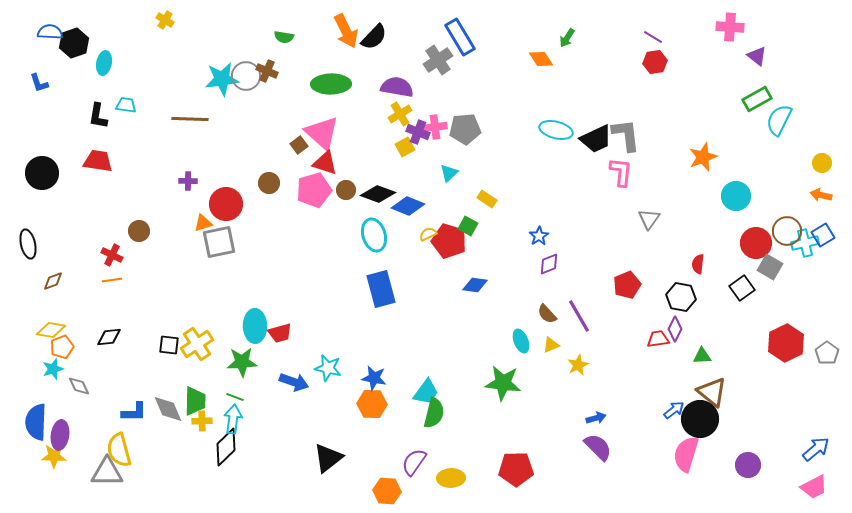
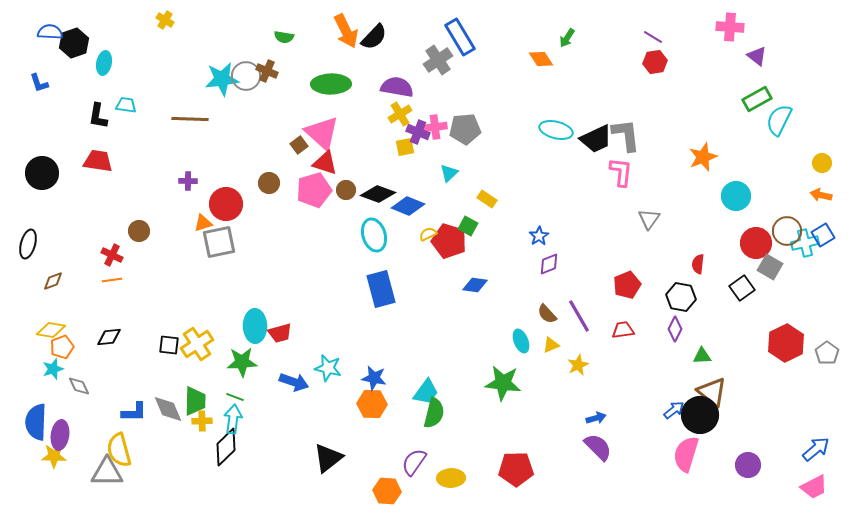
yellow square at (405, 147): rotated 18 degrees clockwise
black ellipse at (28, 244): rotated 28 degrees clockwise
red trapezoid at (658, 339): moved 35 px left, 9 px up
black circle at (700, 419): moved 4 px up
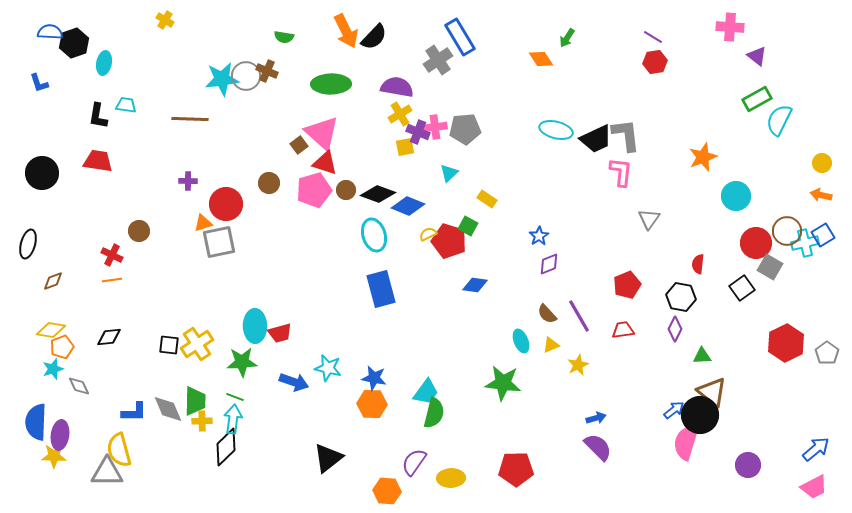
pink semicircle at (686, 454): moved 12 px up
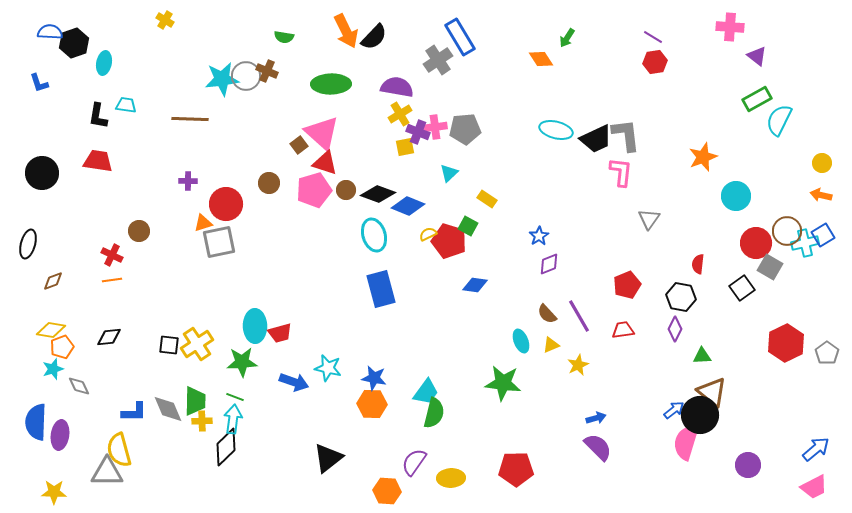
yellow star at (54, 456): moved 36 px down
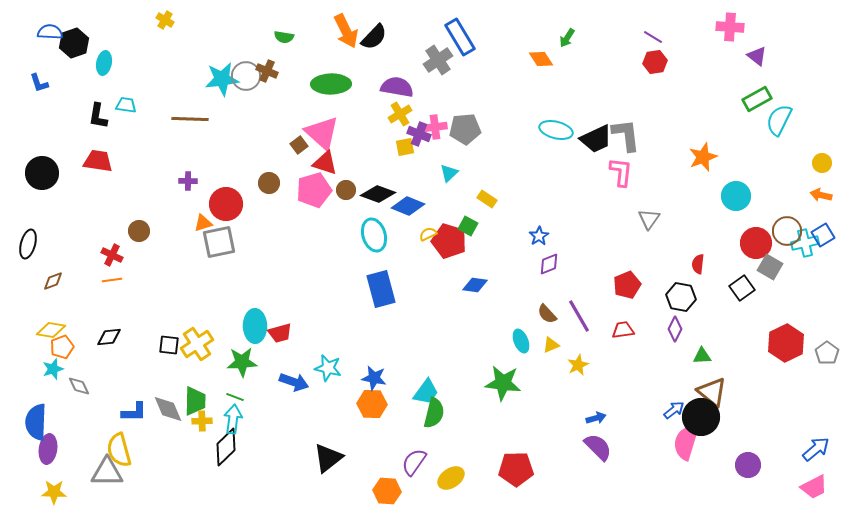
purple cross at (418, 132): moved 1 px right, 2 px down
black circle at (700, 415): moved 1 px right, 2 px down
purple ellipse at (60, 435): moved 12 px left, 14 px down
yellow ellipse at (451, 478): rotated 32 degrees counterclockwise
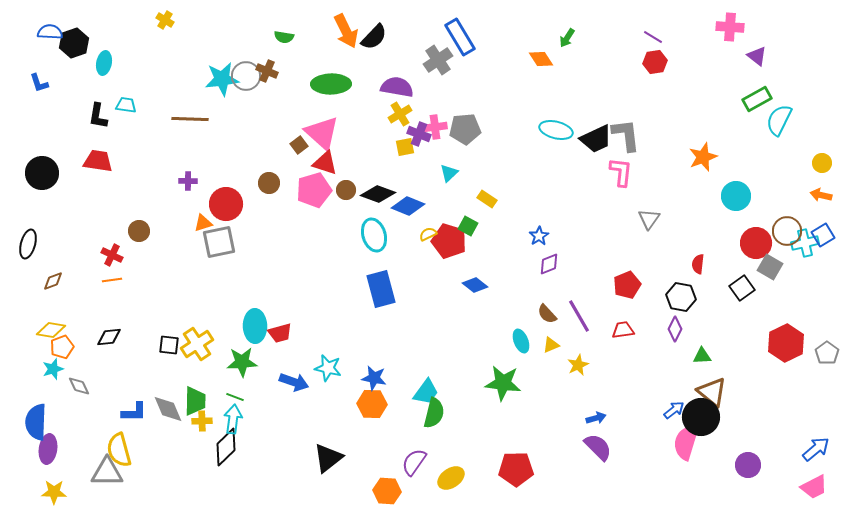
blue diamond at (475, 285): rotated 30 degrees clockwise
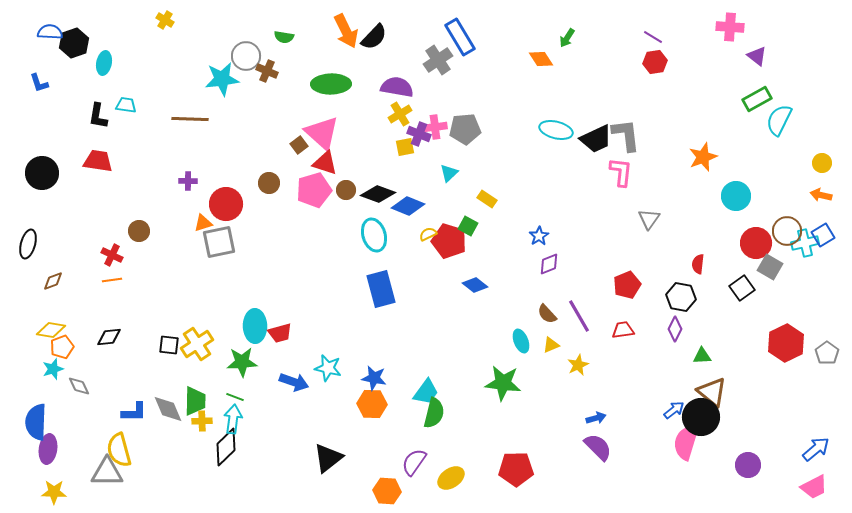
gray circle at (246, 76): moved 20 px up
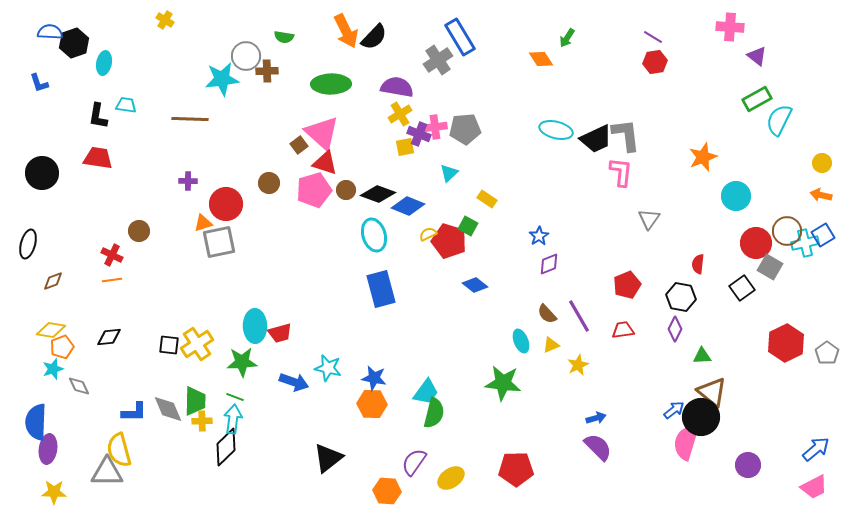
brown cross at (267, 71): rotated 25 degrees counterclockwise
red trapezoid at (98, 161): moved 3 px up
